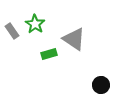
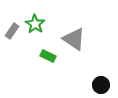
gray rectangle: rotated 70 degrees clockwise
green rectangle: moved 1 px left, 2 px down; rotated 42 degrees clockwise
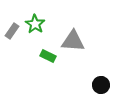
gray triangle: moved 1 px left, 2 px down; rotated 30 degrees counterclockwise
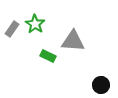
gray rectangle: moved 2 px up
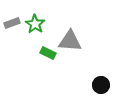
gray rectangle: moved 6 px up; rotated 35 degrees clockwise
gray triangle: moved 3 px left
green rectangle: moved 3 px up
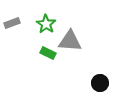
green star: moved 11 px right
black circle: moved 1 px left, 2 px up
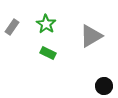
gray rectangle: moved 4 px down; rotated 35 degrees counterclockwise
gray triangle: moved 21 px right, 5 px up; rotated 35 degrees counterclockwise
black circle: moved 4 px right, 3 px down
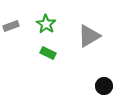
gray rectangle: moved 1 px left, 1 px up; rotated 35 degrees clockwise
gray triangle: moved 2 px left
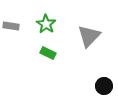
gray rectangle: rotated 28 degrees clockwise
gray triangle: rotated 15 degrees counterclockwise
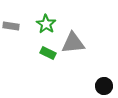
gray triangle: moved 16 px left, 7 px down; rotated 40 degrees clockwise
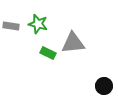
green star: moved 8 px left; rotated 18 degrees counterclockwise
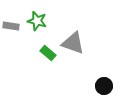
green star: moved 1 px left, 3 px up
gray triangle: rotated 25 degrees clockwise
green rectangle: rotated 14 degrees clockwise
